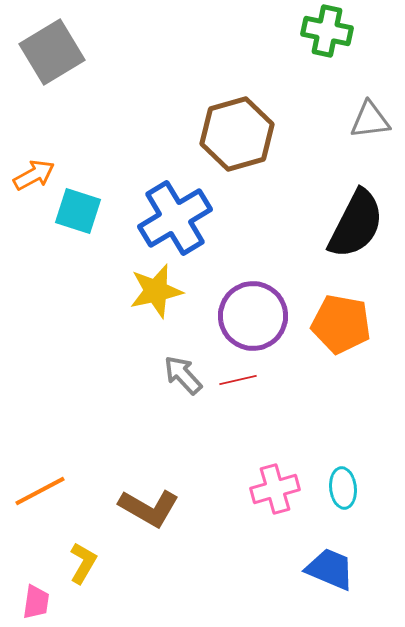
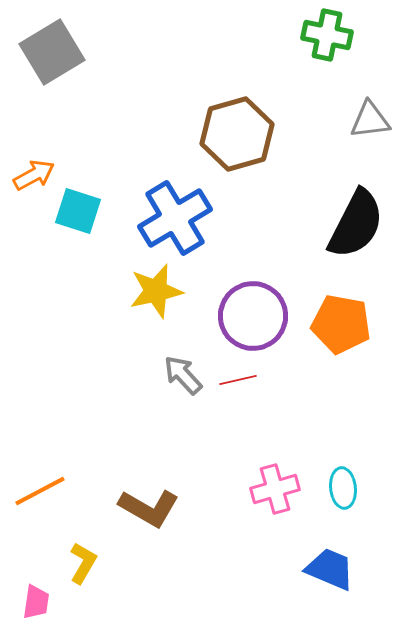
green cross: moved 4 px down
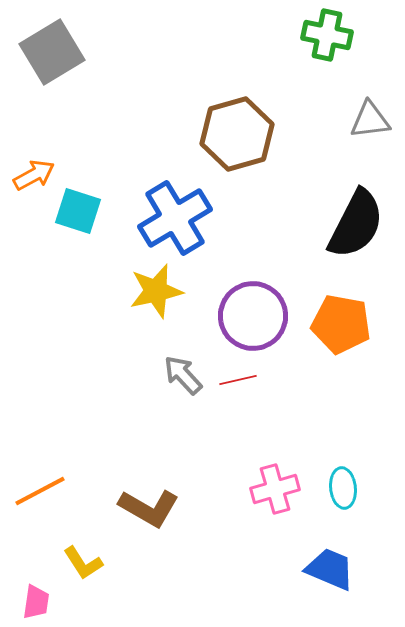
yellow L-shape: rotated 117 degrees clockwise
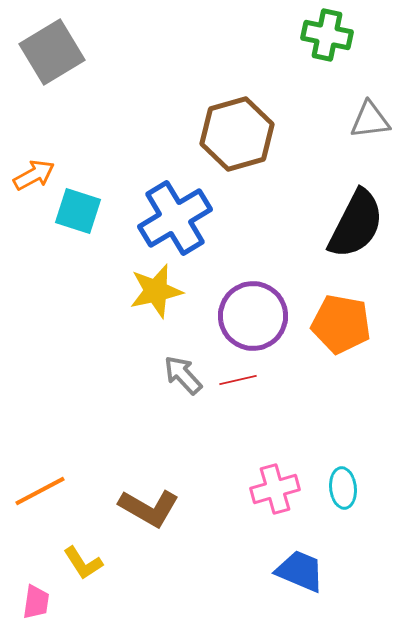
blue trapezoid: moved 30 px left, 2 px down
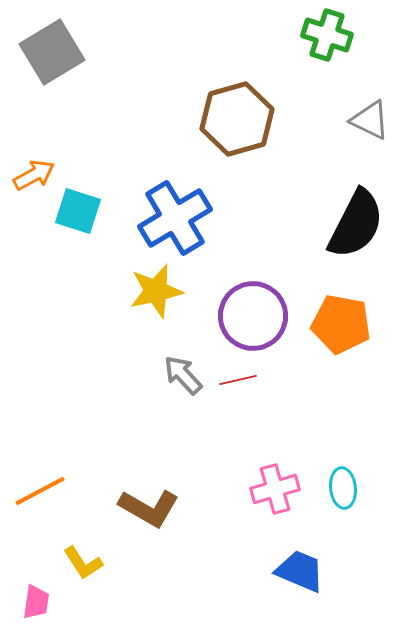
green cross: rotated 6 degrees clockwise
gray triangle: rotated 33 degrees clockwise
brown hexagon: moved 15 px up
